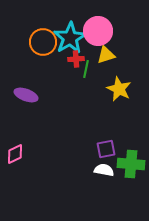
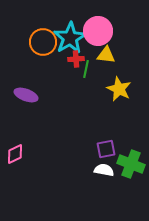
yellow triangle: rotated 24 degrees clockwise
green cross: rotated 16 degrees clockwise
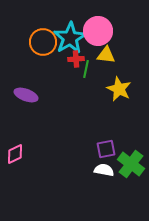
green cross: rotated 16 degrees clockwise
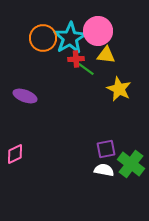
orange circle: moved 4 px up
green line: rotated 66 degrees counterclockwise
purple ellipse: moved 1 px left, 1 px down
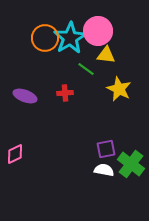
orange circle: moved 2 px right
red cross: moved 11 px left, 34 px down
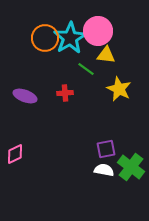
green cross: moved 3 px down
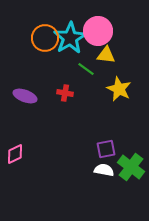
red cross: rotated 14 degrees clockwise
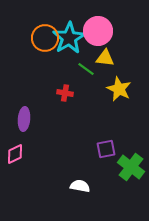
cyan star: moved 1 px left
yellow triangle: moved 1 px left, 3 px down
purple ellipse: moved 1 px left, 23 px down; rotated 75 degrees clockwise
white semicircle: moved 24 px left, 16 px down
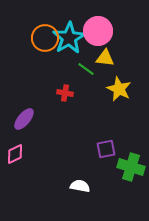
purple ellipse: rotated 35 degrees clockwise
green cross: rotated 20 degrees counterclockwise
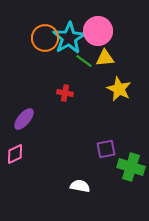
yellow triangle: rotated 12 degrees counterclockwise
green line: moved 2 px left, 8 px up
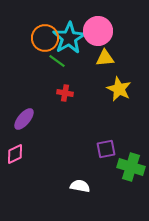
green line: moved 27 px left
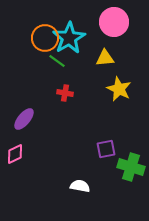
pink circle: moved 16 px right, 9 px up
